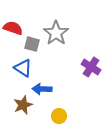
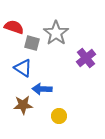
red semicircle: moved 1 px right, 1 px up
gray square: moved 1 px up
purple cross: moved 5 px left, 9 px up; rotated 18 degrees clockwise
brown star: rotated 18 degrees clockwise
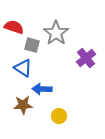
gray square: moved 2 px down
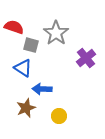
gray square: moved 1 px left
brown star: moved 3 px right, 3 px down; rotated 18 degrees counterclockwise
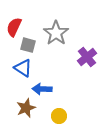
red semicircle: rotated 84 degrees counterclockwise
gray square: moved 3 px left
purple cross: moved 1 px right, 1 px up
